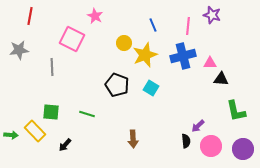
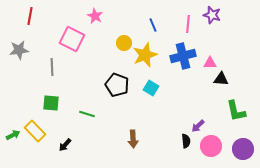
pink line: moved 2 px up
green square: moved 9 px up
green arrow: moved 2 px right; rotated 32 degrees counterclockwise
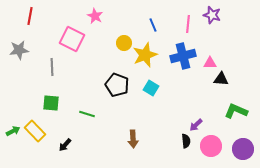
green L-shape: rotated 125 degrees clockwise
purple arrow: moved 2 px left, 1 px up
green arrow: moved 4 px up
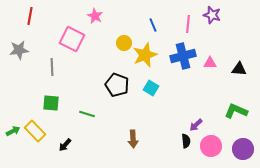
black triangle: moved 18 px right, 10 px up
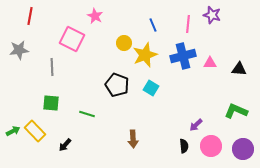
black semicircle: moved 2 px left, 5 px down
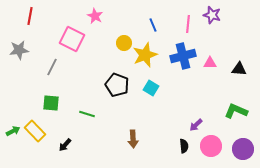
gray line: rotated 30 degrees clockwise
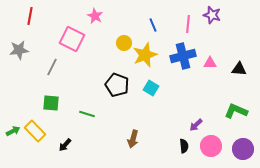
brown arrow: rotated 18 degrees clockwise
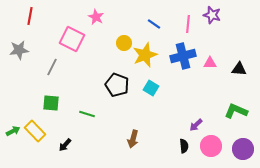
pink star: moved 1 px right, 1 px down
blue line: moved 1 px right, 1 px up; rotated 32 degrees counterclockwise
